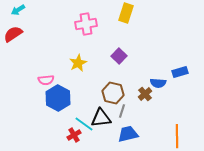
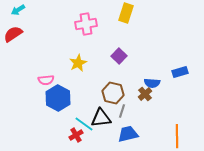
blue semicircle: moved 6 px left
red cross: moved 2 px right
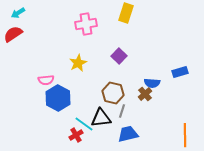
cyan arrow: moved 3 px down
orange line: moved 8 px right, 1 px up
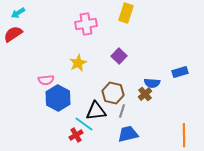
black triangle: moved 5 px left, 7 px up
orange line: moved 1 px left
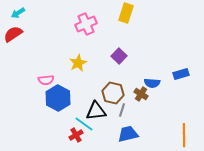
pink cross: rotated 15 degrees counterclockwise
blue rectangle: moved 1 px right, 2 px down
brown cross: moved 4 px left; rotated 16 degrees counterclockwise
gray line: moved 1 px up
